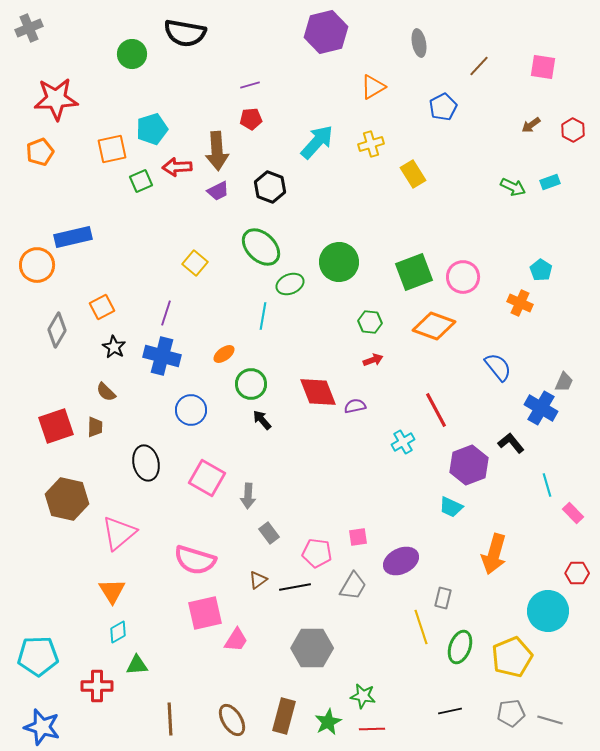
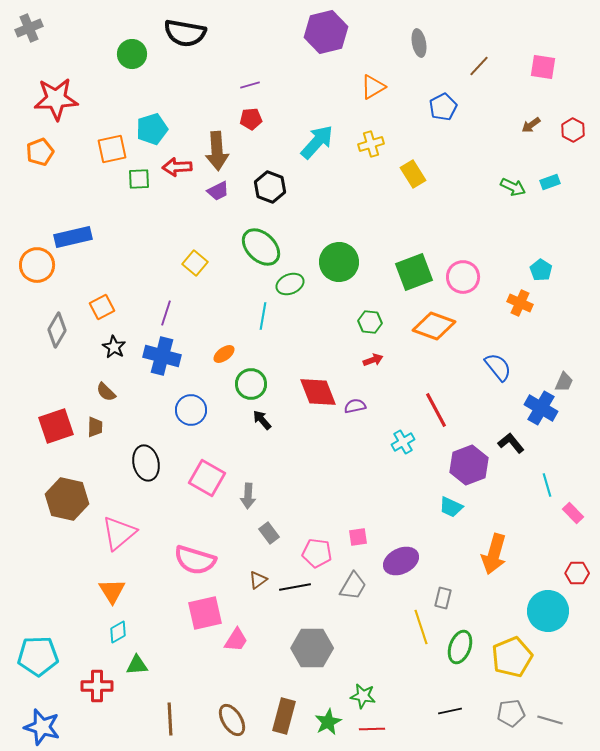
green square at (141, 181): moved 2 px left, 2 px up; rotated 20 degrees clockwise
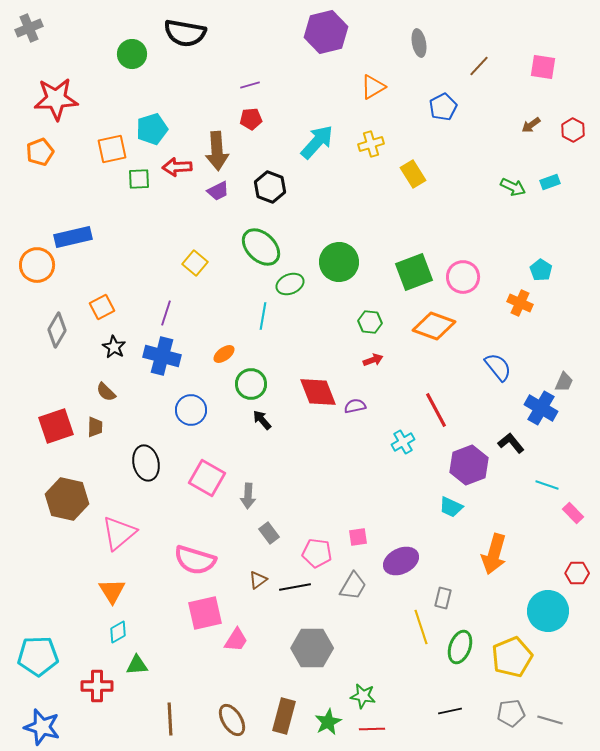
cyan line at (547, 485): rotated 55 degrees counterclockwise
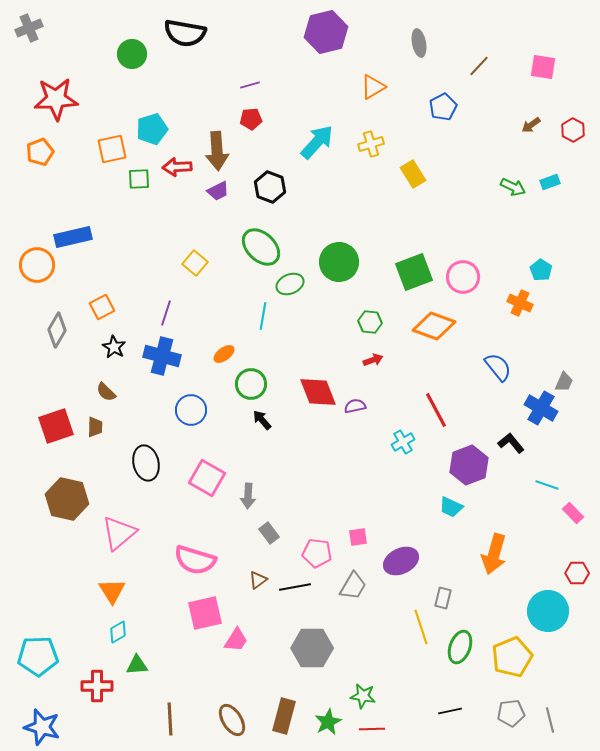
gray line at (550, 720): rotated 60 degrees clockwise
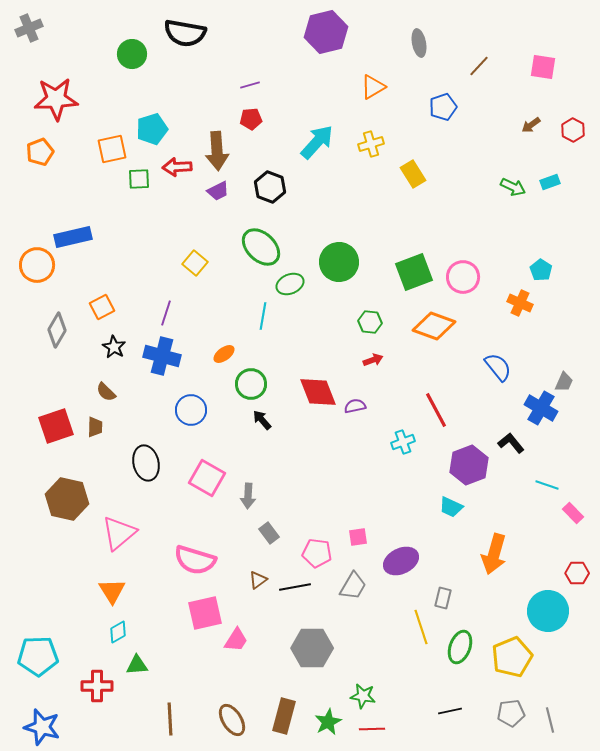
blue pentagon at (443, 107): rotated 8 degrees clockwise
cyan cross at (403, 442): rotated 10 degrees clockwise
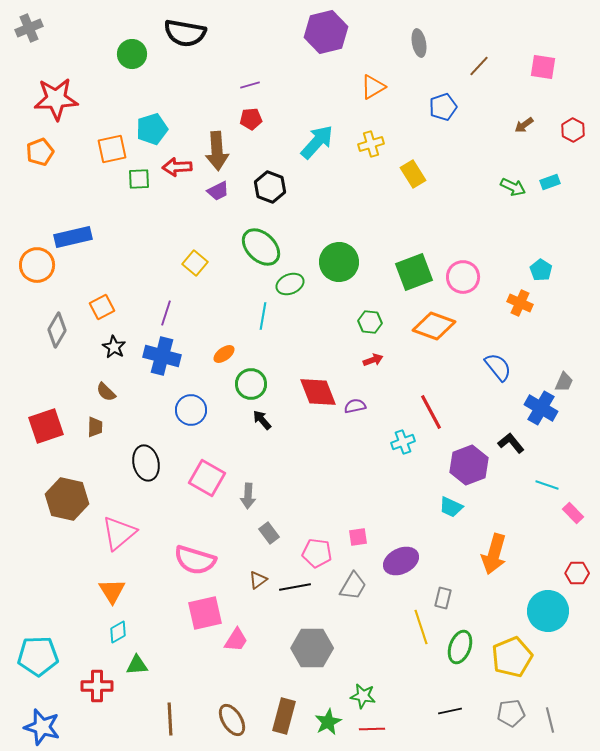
brown arrow at (531, 125): moved 7 px left
red line at (436, 410): moved 5 px left, 2 px down
red square at (56, 426): moved 10 px left
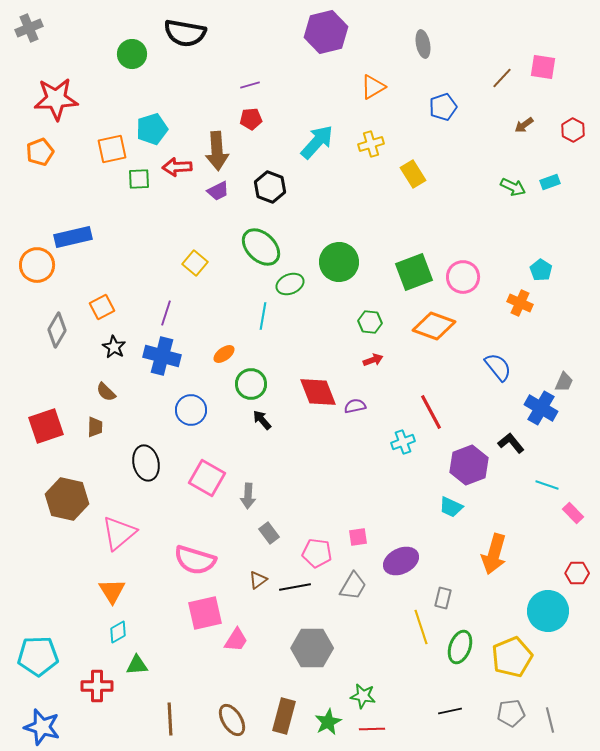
gray ellipse at (419, 43): moved 4 px right, 1 px down
brown line at (479, 66): moved 23 px right, 12 px down
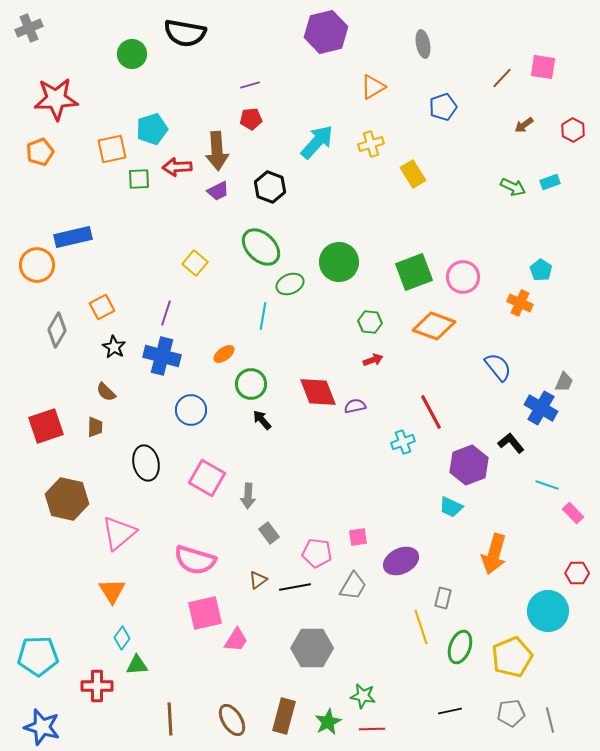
cyan diamond at (118, 632): moved 4 px right, 6 px down; rotated 25 degrees counterclockwise
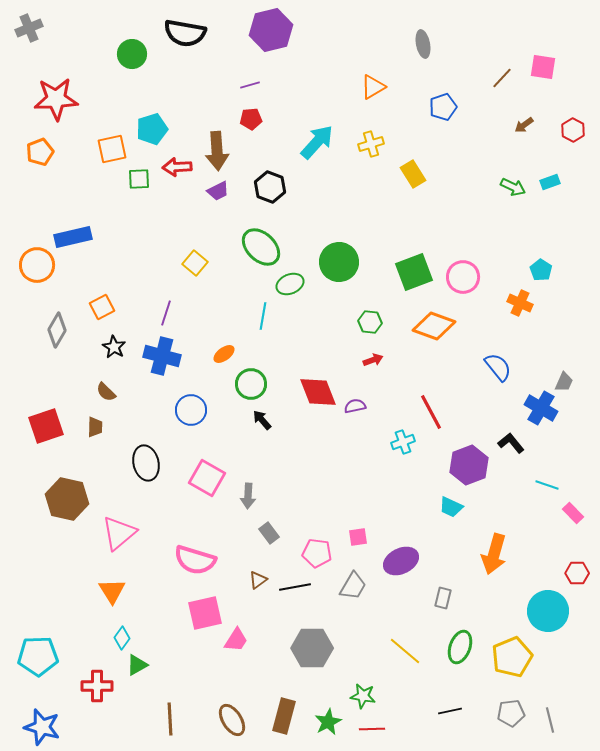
purple hexagon at (326, 32): moved 55 px left, 2 px up
yellow line at (421, 627): moved 16 px left, 24 px down; rotated 32 degrees counterclockwise
green triangle at (137, 665): rotated 25 degrees counterclockwise
